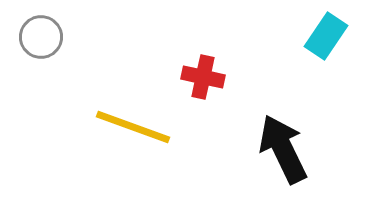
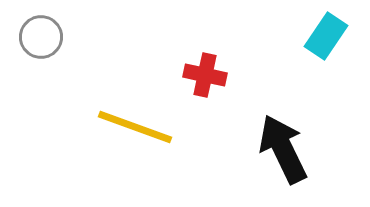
red cross: moved 2 px right, 2 px up
yellow line: moved 2 px right
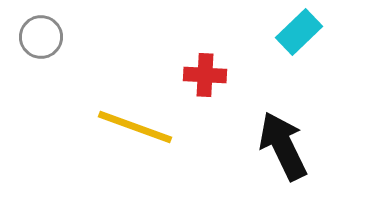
cyan rectangle: moved 27 px left, 4 px up; rotated 12 degrees clockwise
red cross: rotated 9 degrees counterclockwise
black arrow: moved 3 px up
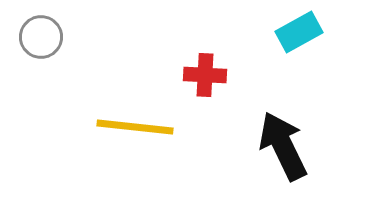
cyan rectangle: rotated 15 degrees clockwise
yellow line: rotated 14 degrees counterclockwise
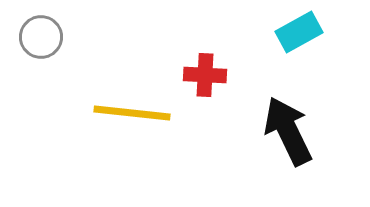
yellow line: moved 3 px left, 14 px up
black arrow: moved 5 px right, 15 px up
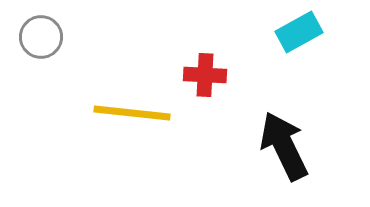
black arrow: moved 4 px left, 15 px down
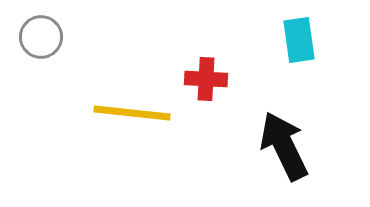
cyan rectangle: moved 8 px down; rotated 69 degrees counterclockwise
red cross: moved 1 px right, 4 px down
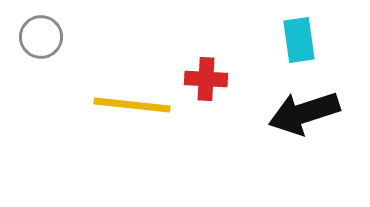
yellow line: moved 8 px up
black arrow: moved 20 px right, 33 px up; rotated 82 degrees counterclockwise
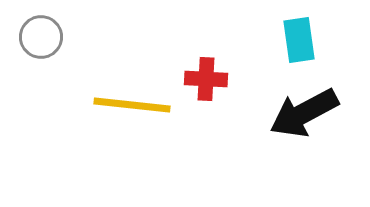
black arrow: rotated 10 degrees counterclockwise
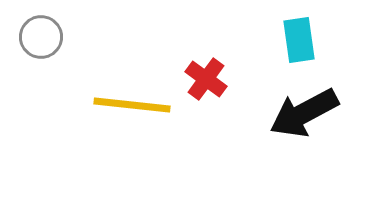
red cross: rotated 33 degrees clockwise
